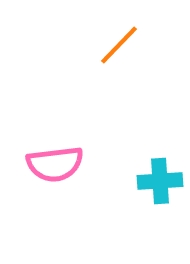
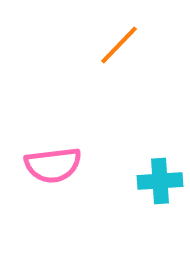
pink semicircle: moved 2 px left, 1 px down
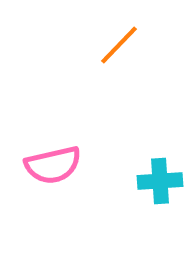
pink semicircle: rotated 6 degrees counterclockwise
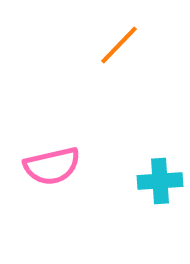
pink semicircle: moved 1 px left, 1 px down
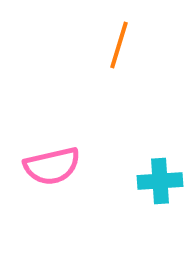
orange line: rotated 27 degrees counterclockwise
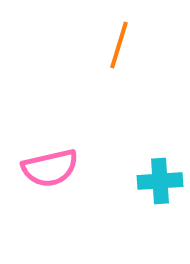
pink semicircle: moved 2 px left, 2 px down
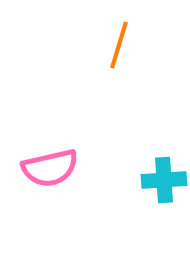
cyan cross: moved 4 px right, 1 px up
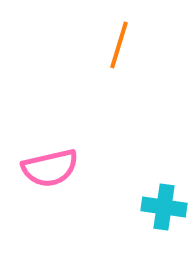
cyan cross: moved 27 px down; rotated 12 degrees clockwise
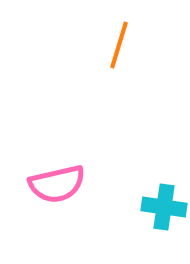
pink semicircle: moved 7 px right, 16 px down
